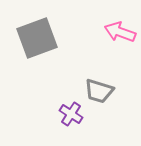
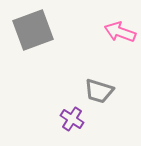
gray square: moved 4 px left, 8 px up
purple cross: moved 1 px right, 5 px down
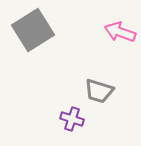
gray square: rotated 12 degrees counterclockwise
purple cross: rotated 15 degrees counterclockwise
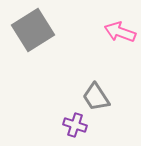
gray trapezoid: moved 3 px left, 6 px down; rotated 40 degrees clockwise
purple cross: moved 3 px right, 6 px down
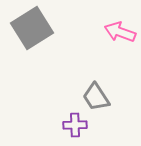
gray square: moved 1 px left, 2 px up
purple cross: rotated 20 degrees counterclockwise
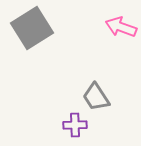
pink arrow: moved 1 px right, 5 px up
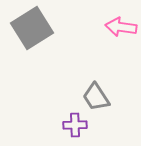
pink arrow: rotated 12 degrees counterclockwise
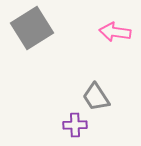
pink arrow: moved 6 px left, 5 px down
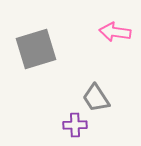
gray square: moved 4 px right, 21 px down; rotated 15 degrees clockwise
gray trapezoid: moved 1 px down
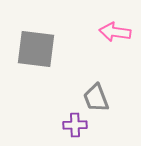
gray square: rotated 24 degrees clockwise
gray trapezoid: rotated 12 degrees clockwise
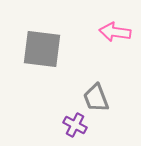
gray square: moved 6 px right
purple cross: rotated 30 degrees clockwise
